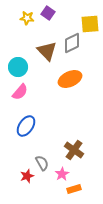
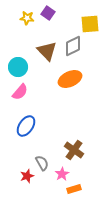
gray diamond: moved 1 px right, 3 px down
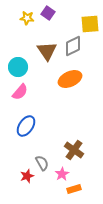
brown triangle: rotated 10 degrees clockwise
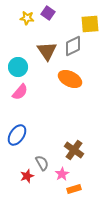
orange ellipse: rotated 50 degrees clockwise
blue ellipse: moved 9 px left, 9 px down
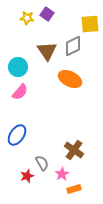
purple square: moved 1 px left, 1 px down
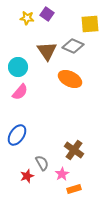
gray diamond: rotated 50 degrees clockwise
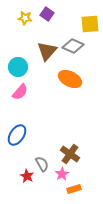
yellow star: moved 2 px left
brown triangle: rotated 15 degrees clockwise
brown cross: moved 4 px left, 4 px down
gray semicircle: moved 1 px down
red star: rotated 24 degrees counterclockwise
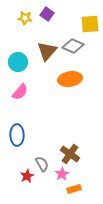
cyan circle: moved 5 px up
orange ellipse: rotated 35 degrees counterclockwise
blue ellipse: rotated 35 degrees counterclockwise
red star: rotated 16 degrees clockwise
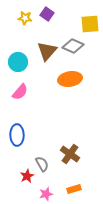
pink star: moved 16 px left, 20 px down; rotated 16 degrees clockwise
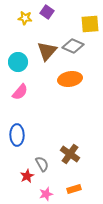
purple square: moved 2 px up
